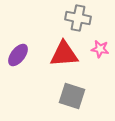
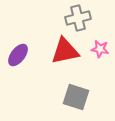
gray cross: rotated 25 degrees counterclockwise
red triangle: moved 1 px right, 3 px up; rotated 8 degrees counterclockwise
gray square: moved 4 px right, 1 px down
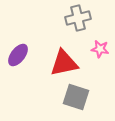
red triangle: moved 1 px left, 12 px down
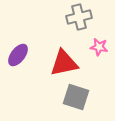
gray cross: moved 1 px right, 1 px up
pink star: moved 1 px left, 2 px up
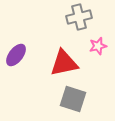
pink star: moved 1 px left, 1 px up; rotated 24 degrees counterclockwise
purple ellipse: moved 2 px left
gray square: moved 3 px left, 2 px down
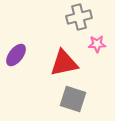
pink star: moved 1 px left, 2 px up; rotated 12 degrees clockwise
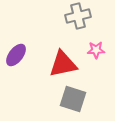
gray cross: moved 1 px left, 1 px up
pink star: moved 1 px left, 6 px down
red triangle: moved 1 px left, 1 px down
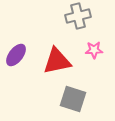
pink star: moved 2 px left
red triangle: moved 6 px left, 3 px up
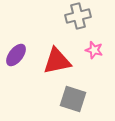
pink star: rotated 18 degrees clockwise
